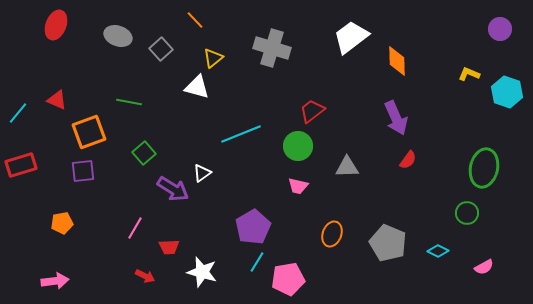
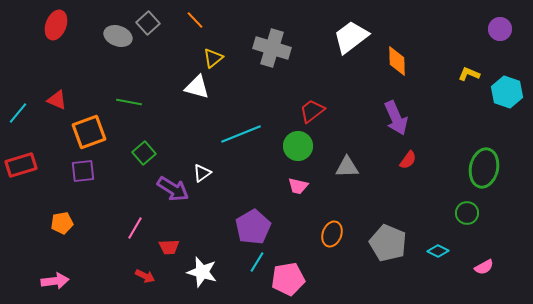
gray square at (161, 49): moved 13 px left, 26 px up
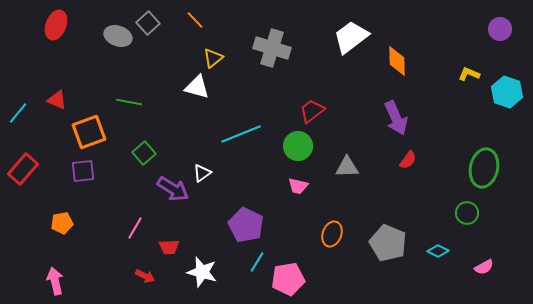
red rectangle at (21, 165): moved 2 px right, 4 px down; rotated 32 degrees counterclockwise
purple pentagon at (253, 227): moved 7 px left, 2 px up; rotated 16 degrees counterclockwise
pink arrow at (55, 281): rotated 96 degrees counterclockwise
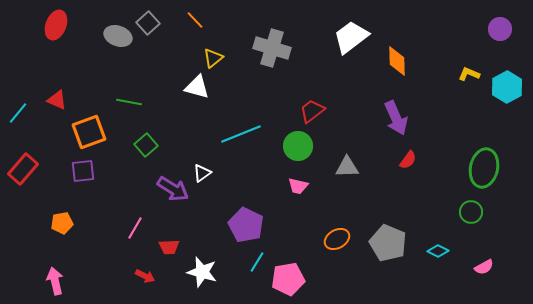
cyan hexagon at (507, 92): moved 5 px up; rotated 12 degrees clockwise
green square at (144, 153): moved 2 px right, 8 px up
green circle at (467, 213): moved 4 px right, 1 px up
orange ellipse at (332, 234): moved 5 px right, 5 px down; rotated 40 degrees clockwise
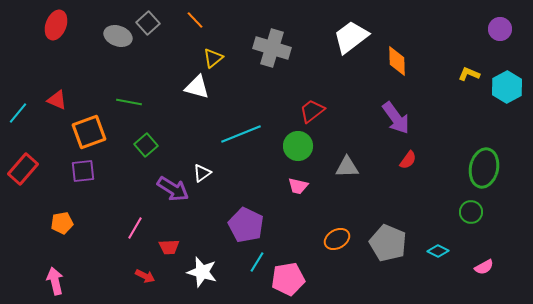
purple arrow at (396, 118): rotated 12 degrees counterclockwise
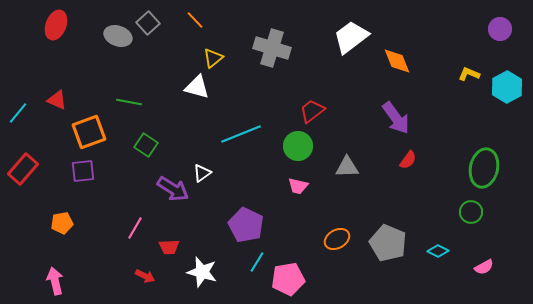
orange diamond at (397, 61): rotated 20 degrees counterclockwise
green square at (146, 145): rotated 15 degrees counterclockwise
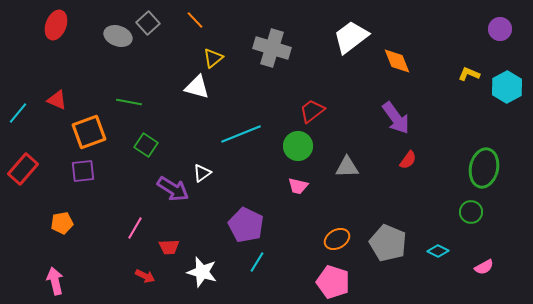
pink pentagon at (288, 279): moved 45 px right, 3 px down; rotated 28 degrees clockwise
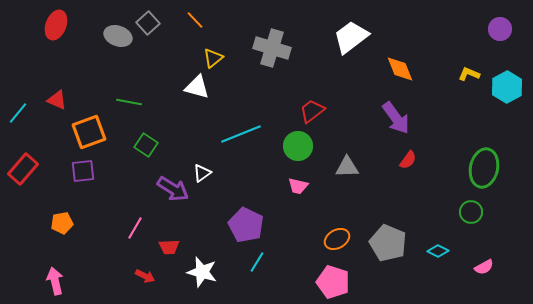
orange diamond at (397, 61): moved 3 px right, 8 px down
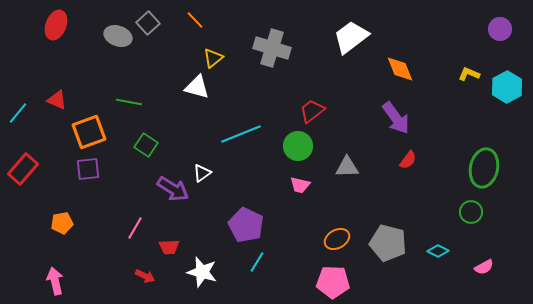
purple square at (83, 171): moved 5 px right, 2 px up
pink trapezoid at (298, 186): moved 2 px right, 1 px up
gray pentagon at (388, 243): rotated 9 degrees counterclockwise
pink pentagon at (333, 282): rotated 16 degrees counterclockwise
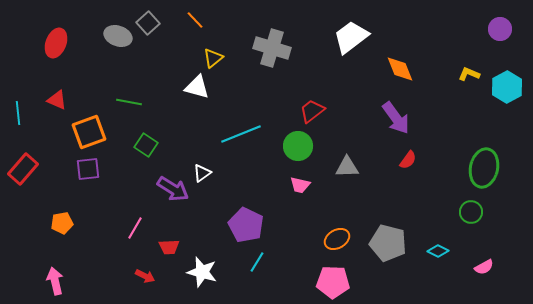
red ellipse at (56, 25): moved 18 px down
cyan line at (18, 113): rotated 45 degrees counterclockwise
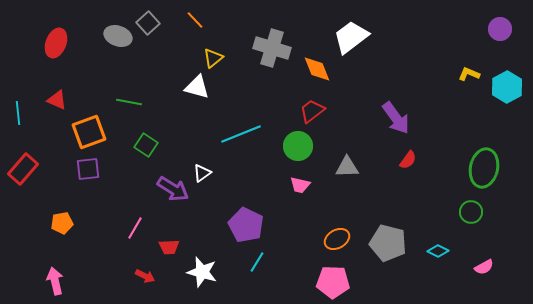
orange diamond at (400, 69): moved 83 px left
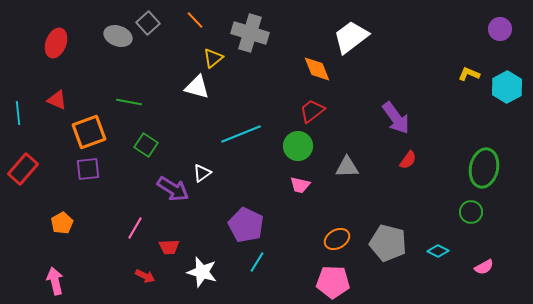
gray cross at (272, 48): moved 22 px left, 15 px up
orange pentagon at (62, 223): rotated 20 degrees counterclockwise
